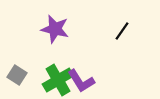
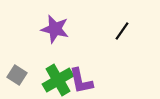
purple L-shape: rotated 20 degrees clockwise
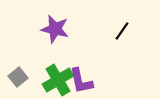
gray square: moved 1 px right, 2 px down; rotated 18 degrees clockwise
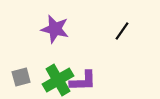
gray square: moved 3 px right; rotated 24 degrees clockwise
purple L-shape: moved 2 px right; rotated 80 degrees counterclockwise
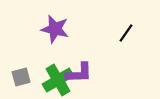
black line: moved 4 px right, 2 px down
purple L-shape: moved 4 px left, 8 px up
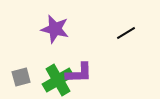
black line: rotated 24 degrees clockwise
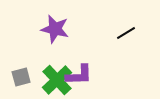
purple L-shape: moved 2 px down
green cross: moved 1 px left; rotated 12 degrees counterclockwise
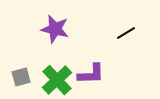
purple L-shape: moved 12 px right, 1 px up
